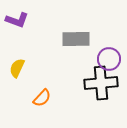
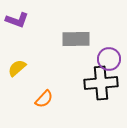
yellow semicircle: rotated 24 degrees clockwise
orange semicircle: moved 2 px right, 1 px down
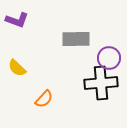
purple circle: moved 1 px up
yellow semicircle: rotated 96 degrees counterclockwise
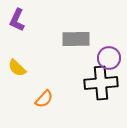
purple L-shape: rotated 95 degrees clockwise
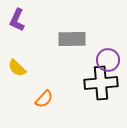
gray rectangle: moved 4 px left
purple circle: moved 1 px left, 2 px down
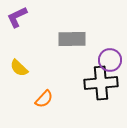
purple L-shape: moved 3 px up; rotated 40 degrees clockwise
purple circle: moved 2 px right
yellow semicircle: moved 2 px right
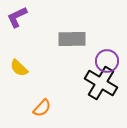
purple circle: moved 3 px left, 1 px down
black cross: rotated 36 degrees clockwise
orange semicircle: moved 2 px left, 9 px down
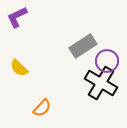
gray rectangle: moved 11 px right, 7 px down; rotated 32 degrees counterclockwise
